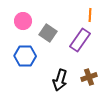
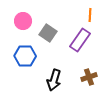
black arrow: moved 6 px left
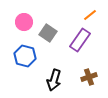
orange line: rotated 48 degrees clockwise
pink circle: moved 1 px right, 1 px down
blue hexagon: rotated 15 degrees clockwise
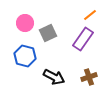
pink circle: moved 1 px right, 1 px down
gray square: rotated 30 degrees clockwise
purple rectangle: moved 3 px right, 1 px up
black arrow: moved 3 px up; rotated 80 degrees counterclockwise
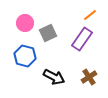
purple rectangle: moved 1 px left
brown cross: rotated 14 degrees counterclockwise
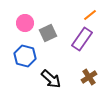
black arrow: moved 3 px left, 2 px down; rotated 15 degrees clockwise
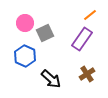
gray square: moved 3 px left
blue hexagon: rotated 10 degrees clockwise
brown cross: moved 2 px left, 3 px up
